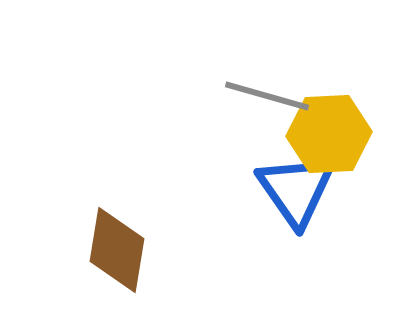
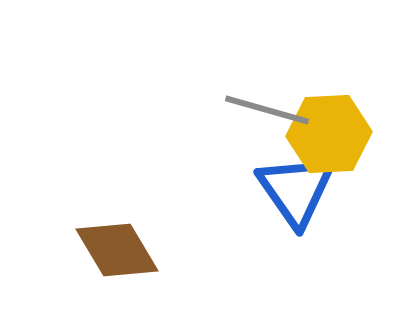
gray line: moved 14 px down
brown diamond: rotated 40 degrees counterclockwise
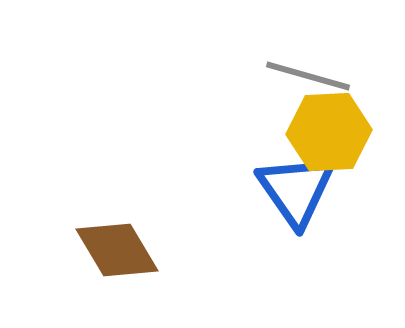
gray line: moved 41 px right, 34 px up
yellow hexagon: moved 2 px up
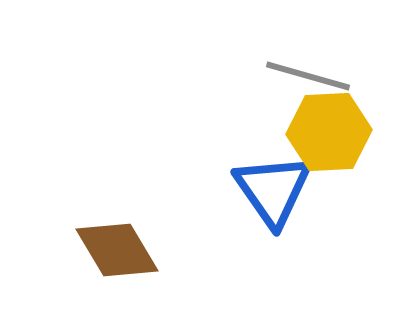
blue triangle: moved 23 px left
